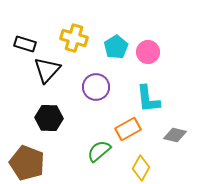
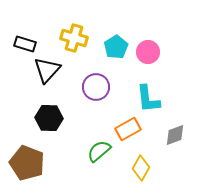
gray diamond: rotated 35 degrees counterclockwise
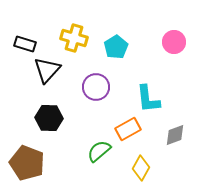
pink circle: moved 26 px right, 10 px up
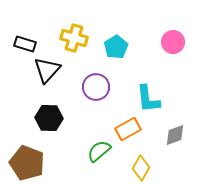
pink circle: moved 1 px left
